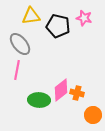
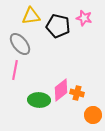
pink line: moved 2 px left
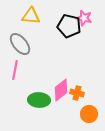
yellow triangle: rotated 12 degrees clockwise
black pentagon: moved 11 px right
orange circle: moved 4 px left, 1 px up
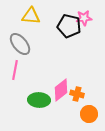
pink star: rotated 21 degrees counterclockwise
orange cross: moved 1 px down
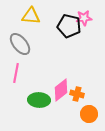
pink line: moved 1 px right, 3 px down
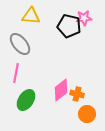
green ellipse: moved 13 px left; rotated 60 degrees counterclockwise
orange circle: moved 2 px left
